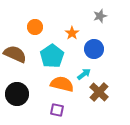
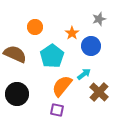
gray star: moved 1 px left, 3 px down
blue circle: moved 3 px left, 3 px up
orange semicircle: moved 2 px down; rotated 65 degrees counterclockwise
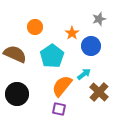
purple square: moved 2 px right, 1 px up
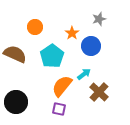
black circle: moved 1 px left, 8 px down
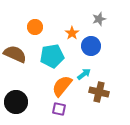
cyan pentagon: rotated 25 degrees clockwise
brown cross: rotated 30 degrees counterclockwise
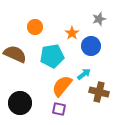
black circle: moved 4 px right, 1 px down
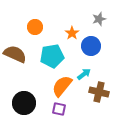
black circle: moved 4 px right
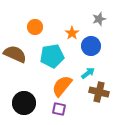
cyan arrow: moved 4 px right, 1 px up
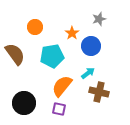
brown semicircle: rotated 30 degrees clockwise
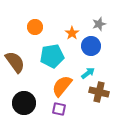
gray star: moved 5 px down
brown semicircle: moved 8 px down
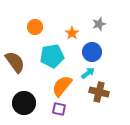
blue circle: moved 1 px right, 6 px down
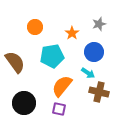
blue circle: moved 2 px right
cyan arrow: rotated 72 degrees clockwise
